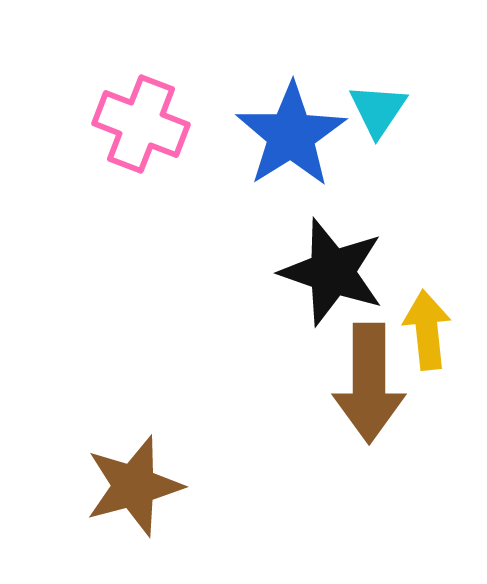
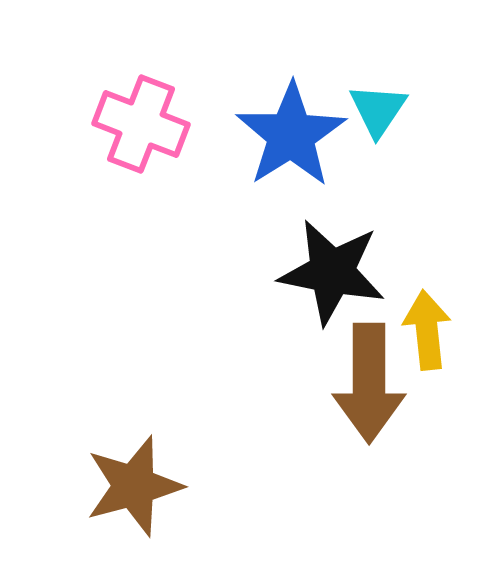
black star: rotated 8 degrees counterclockwise
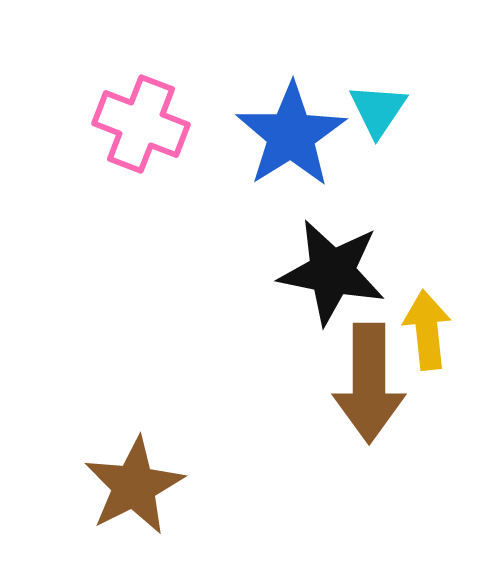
brown star: rotated 12 degrees counterclockwise
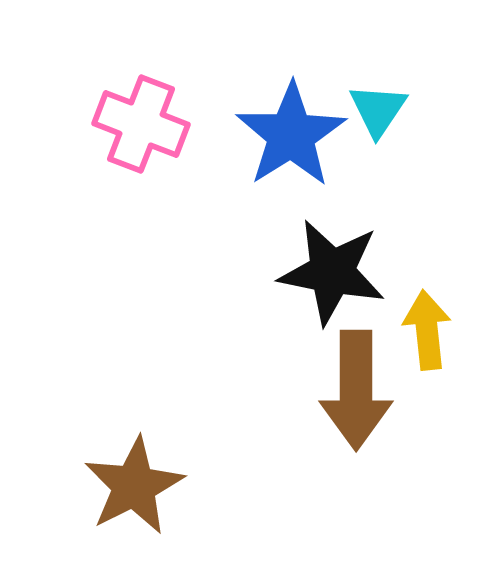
brown arrow: moved 13 px left, 7 px down
